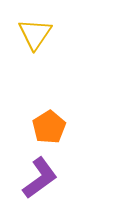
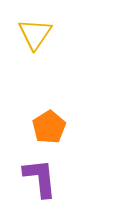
purple L-shape: rotated 60 degrees counterclockwise
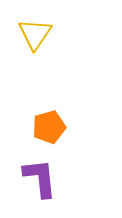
orange pentagon: rotated 16 degrees clockwise
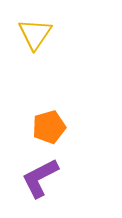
purple L-shape: rotated 111 degrees counterclockwise
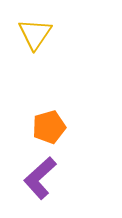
purple L-shape: rotated 15 degrees counterclockwise
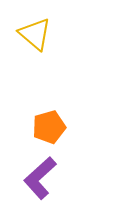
yellow triangle: rotated 24 degrees counterclockwise
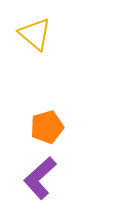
orange pentagon: moved 2 px left
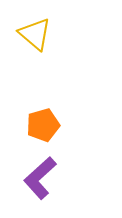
orange pentagon: moved 4 px left, 2 px up
